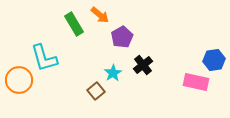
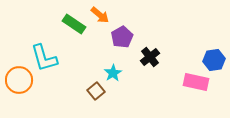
green rectangle: rotated 25 degrees counterclockwise
black cross: moved 7 px right, 8 px up
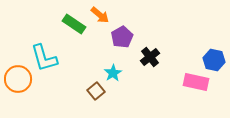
blue hexagon: rotated 20 degrees clockwise
orange circle: moved 1 px left, 1 px up
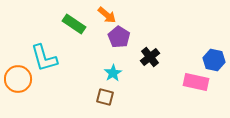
orange arrow: moved 7 px right
purple pentagon: moved 3 px left; rotated 10 degrees counterclockwise
brown square: moved 9 px right, 6 px down; rotated 36 degrees counterclockwise
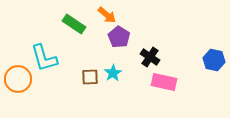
black cross: rotated 18 degrees counterclockwise
pink rectangle: moved 32 px left
brown square: moved 15 px left, 20 px up; rotated 18 degrees counterclockwise
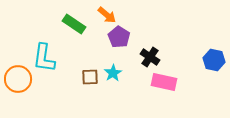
cyan L-shape: rotated 24 degrees clockwise
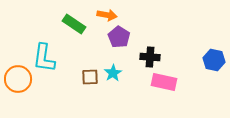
orange arrow: rotated 30 degrees counterclockwise
black cross: rotated 30 degrees counterclockwise
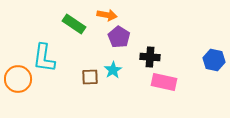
cyan star: moved 3 px up
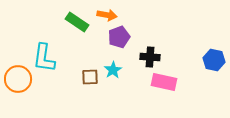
green rectangle: moved 3 px right, 2 px up
purple pentagon: rotated 20 degrees clockwise
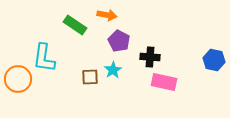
green rectangle: moved 2 px left, 3 px down
purple pentagon: moved 4 px down; rotated 25 degrees counterclockwise
